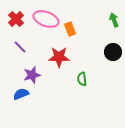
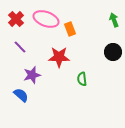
blue semicircle: moved 1 px down; rotated 63 degrees clockwise
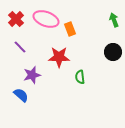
green semicircle: moved 2 px left, 2 px up
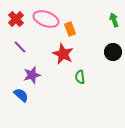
red star: moved 4 px right, 3 px up; rotated 25 degrees clockwise
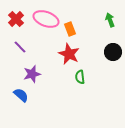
green arrow: moved 4 px left
red star: moved 6 px right
purple star: moved 1 px up
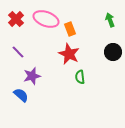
purple line: moved 2 px left, 5 px down
purple star: moved 2 px down
